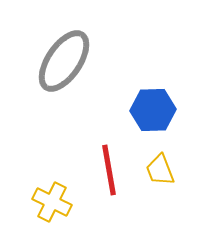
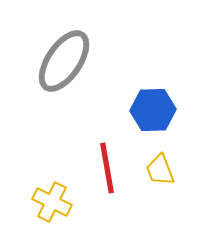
red line: moved 2 px left, 2 px up
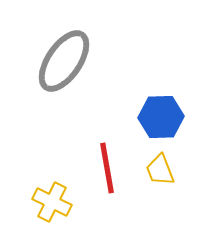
blue hexagon: moved 8 px right, 7 px down
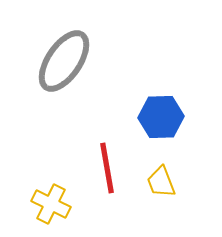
yellow trapezoid: moved 1 px right, 12 px down
yellow cross: moved 1 px left, 2 px down
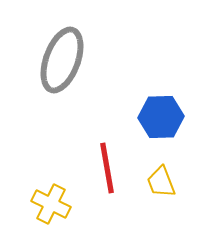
gray ellipse: moved 2 px left, 1 px up; rotated 14 degrees counterclockwise
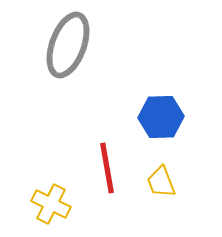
gray ellipse: moved 6 px right, 15 px up
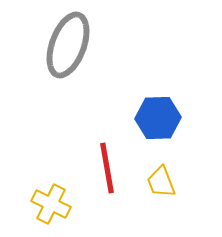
blue hexagon: moved 3 px left, 1 px down
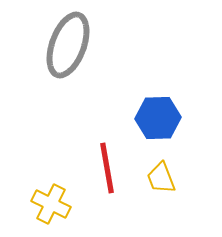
yellow trapezoid: moved 4 px up
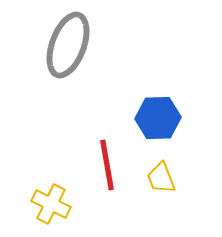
red line: moved 3 px up
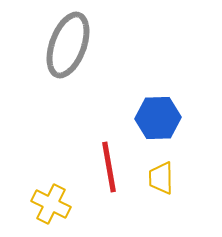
red line: moved 2 px right, 2 px down
yellow trapezoid: rotated 20 degrees clockwise
